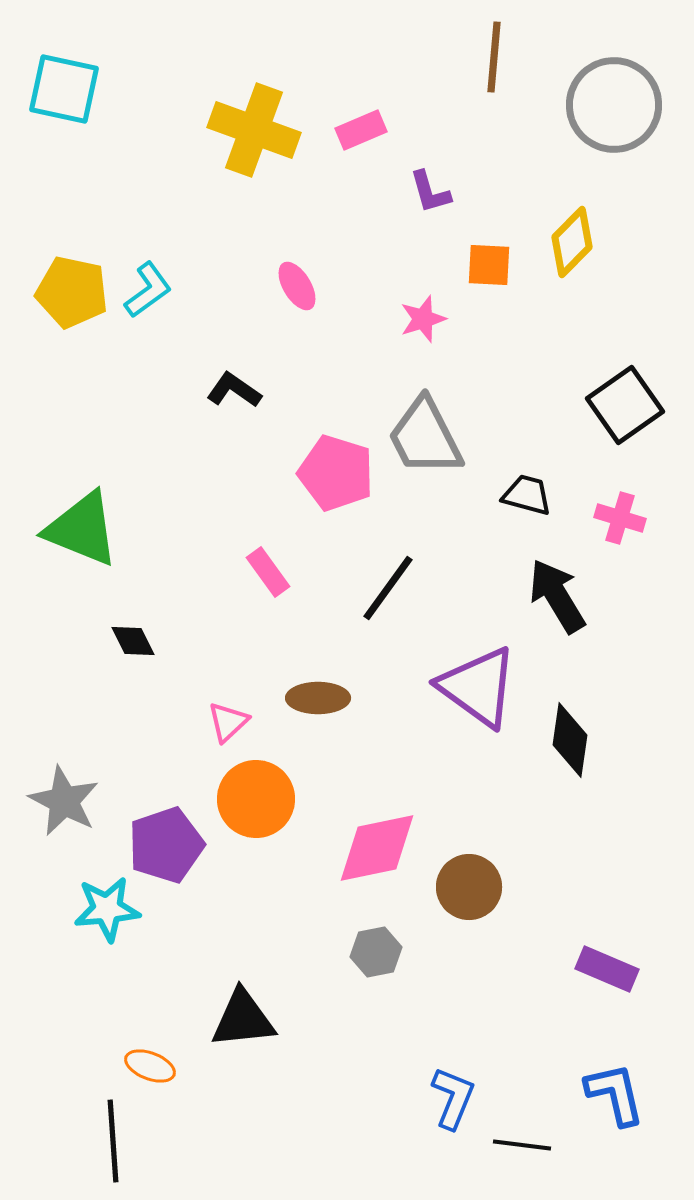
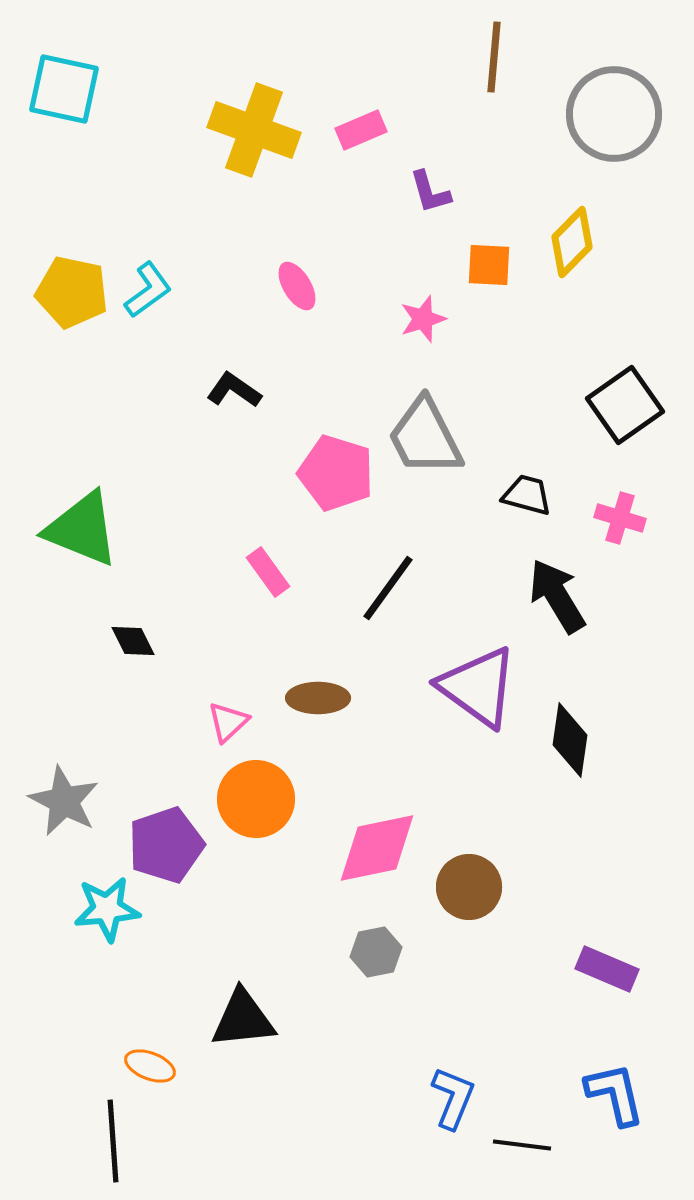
gray circle at (614, 105): moved 9 px down
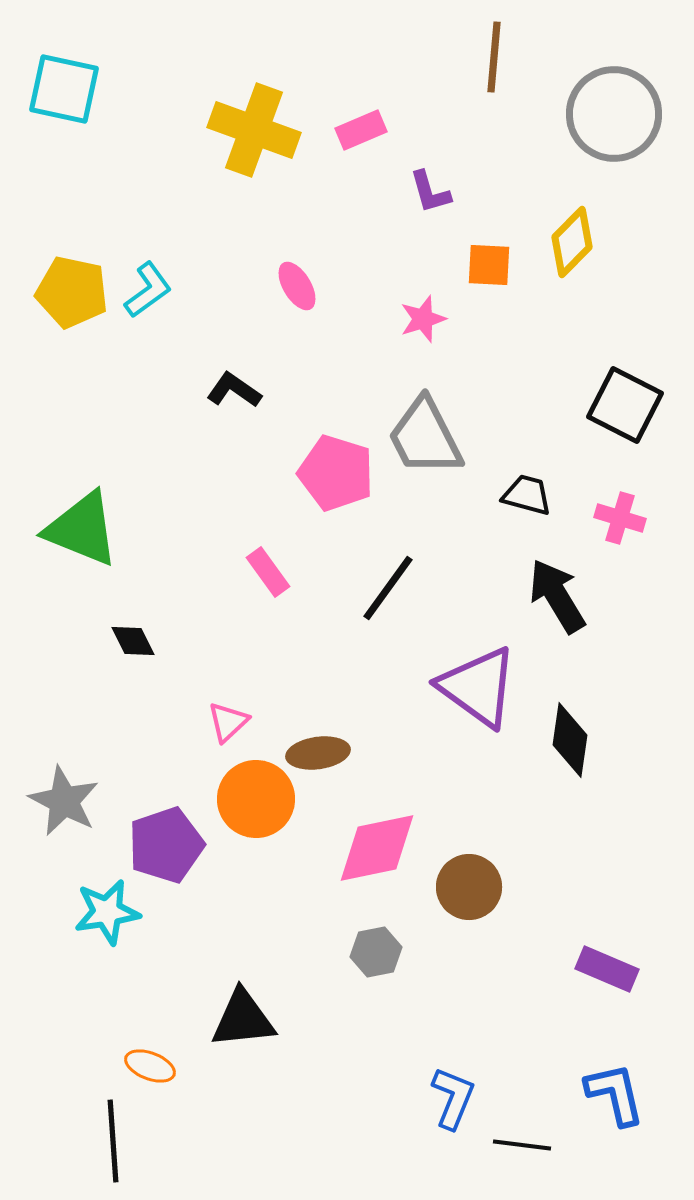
black square at (625, 405): rotated 28 degrees counterclockwise
brown ellipse at (318, 698): moved 55 px down; rotated 8 degrees counterclockwise
cyan star at (107, 909): moved 3 px down; rotated 4 degrees counterclockwise
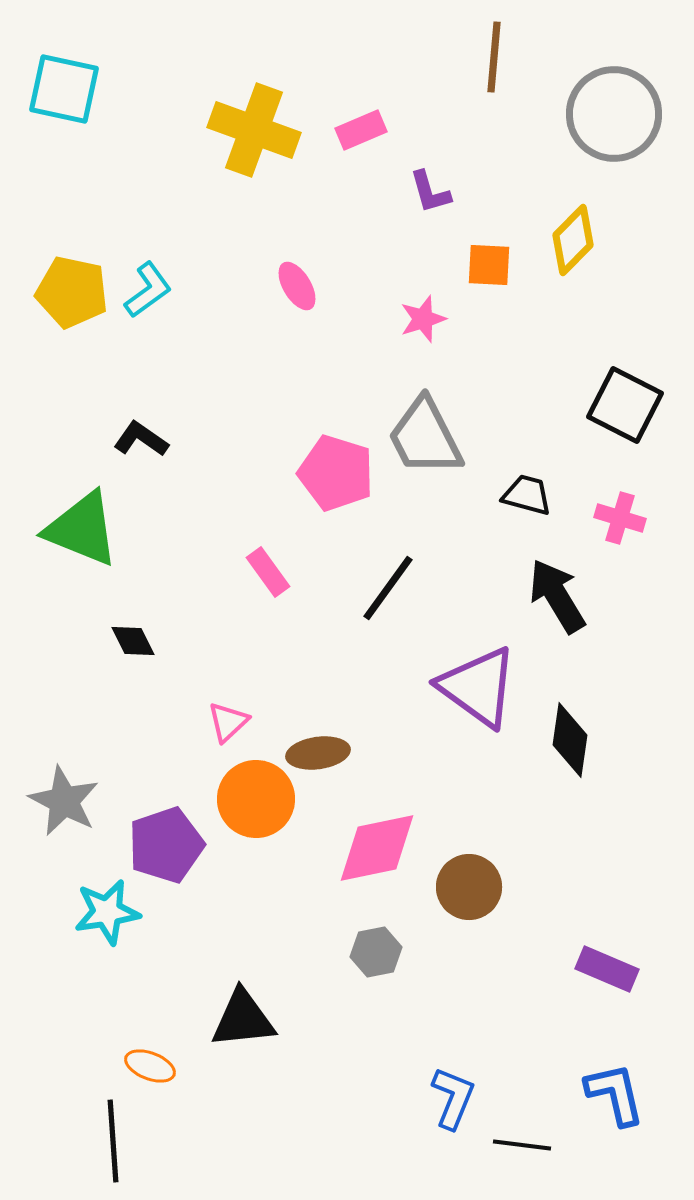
yellow diamond at (572, 242): moved 1 px right, 2 px up
black L-shape at (234, 390): moved 93 px left, 49 px down
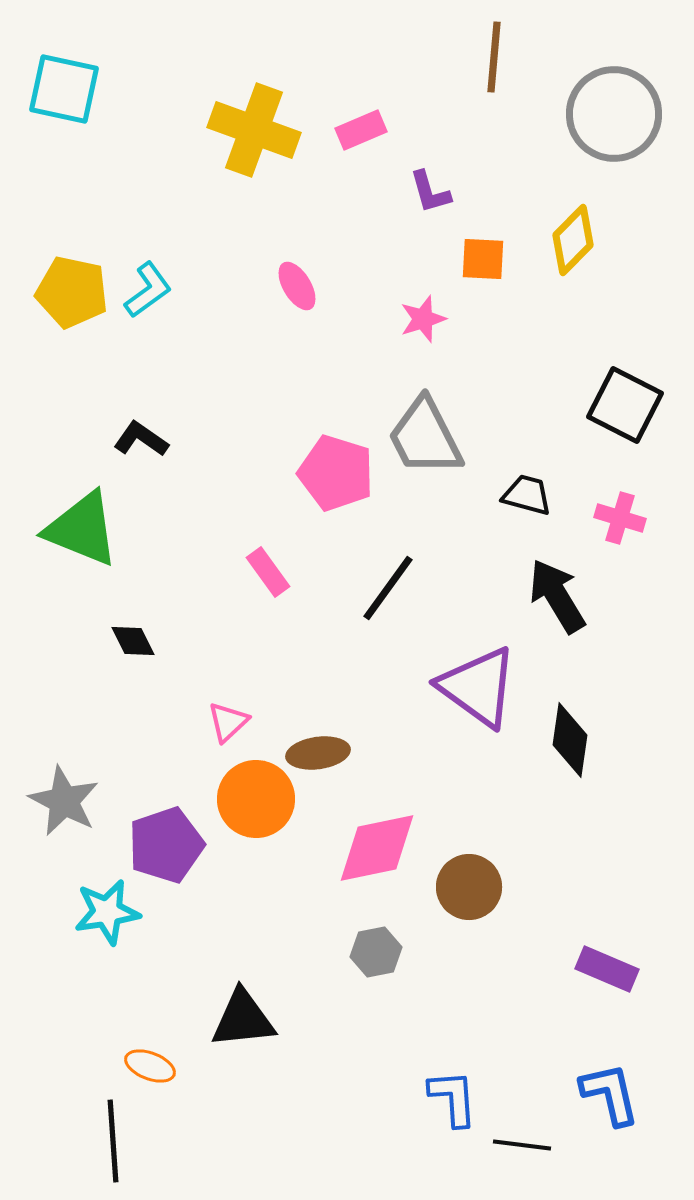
orange square at (489, 265): moved 6 px left, 6 px up
blue L-shape at (615, 1094): moved 5 px left
blue L-shape at (453, 1098): rotated 26 degrees counterclockwise
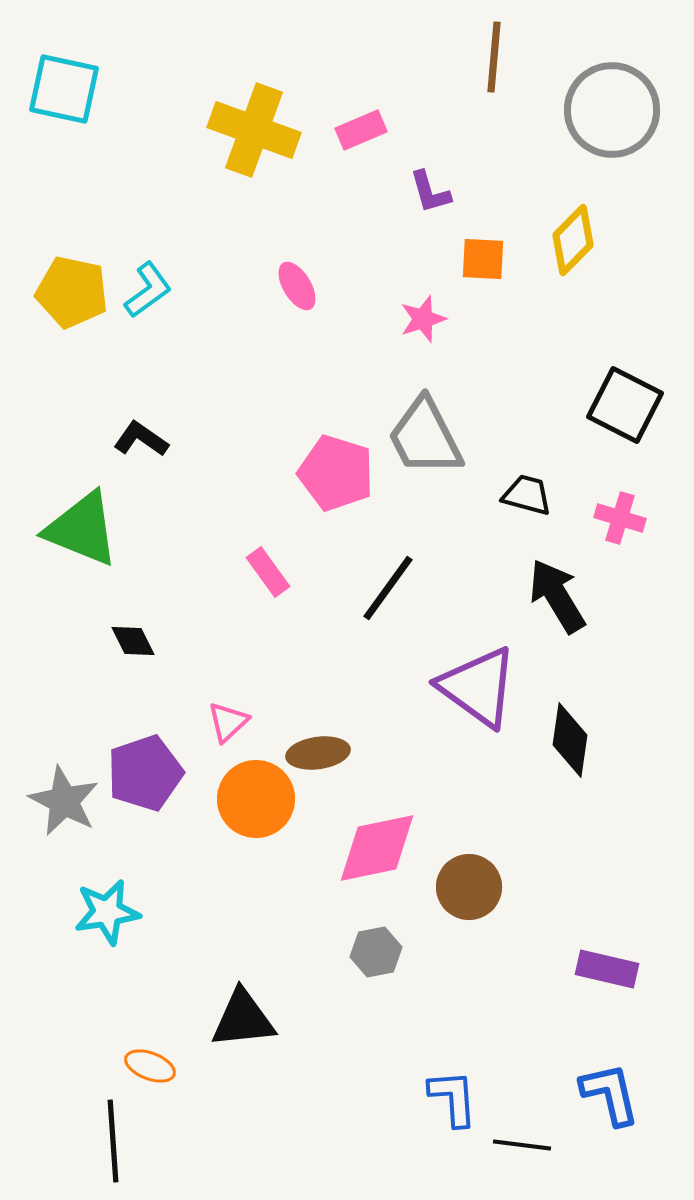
gray circle at (614, 114): moved 2 px left, 4 px up
purple pentagon at (166, 845): moved 21 px left, 72 px up
purple rectangle at (607, 969): rotated 10 degrees counterclockwise
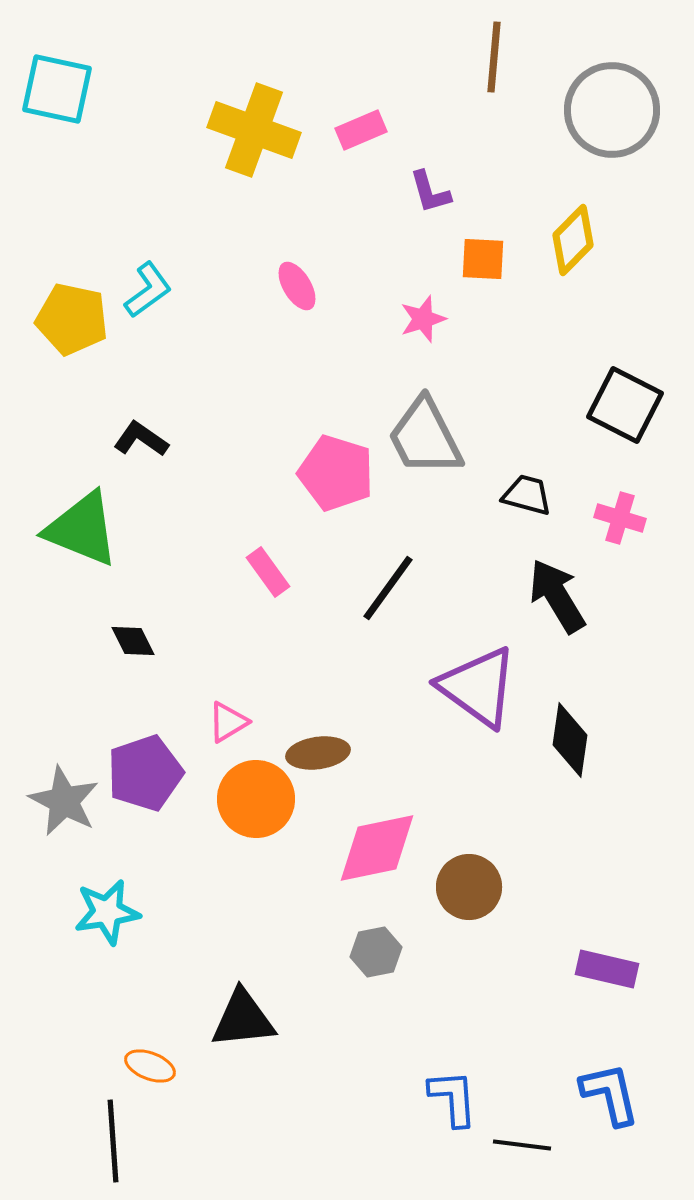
cyan square at (64, 89): moved 7 px left
yellow pentagon at (72, 292): moved 27 px down
pink triangle at (228, 722): rotated 12 degrees clockwise
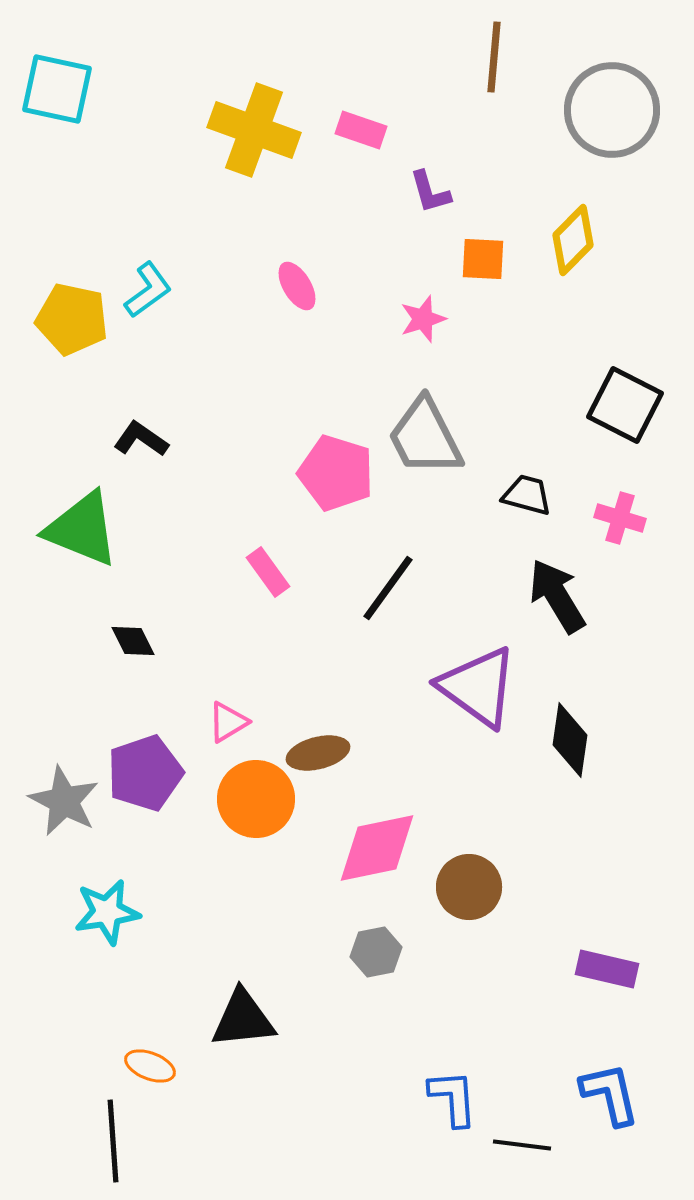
pink rectangle at (361, 130): rotated 42 degrees clockwise
brown ellipse at (318, 753): rotated 6 degrees counterclockwise
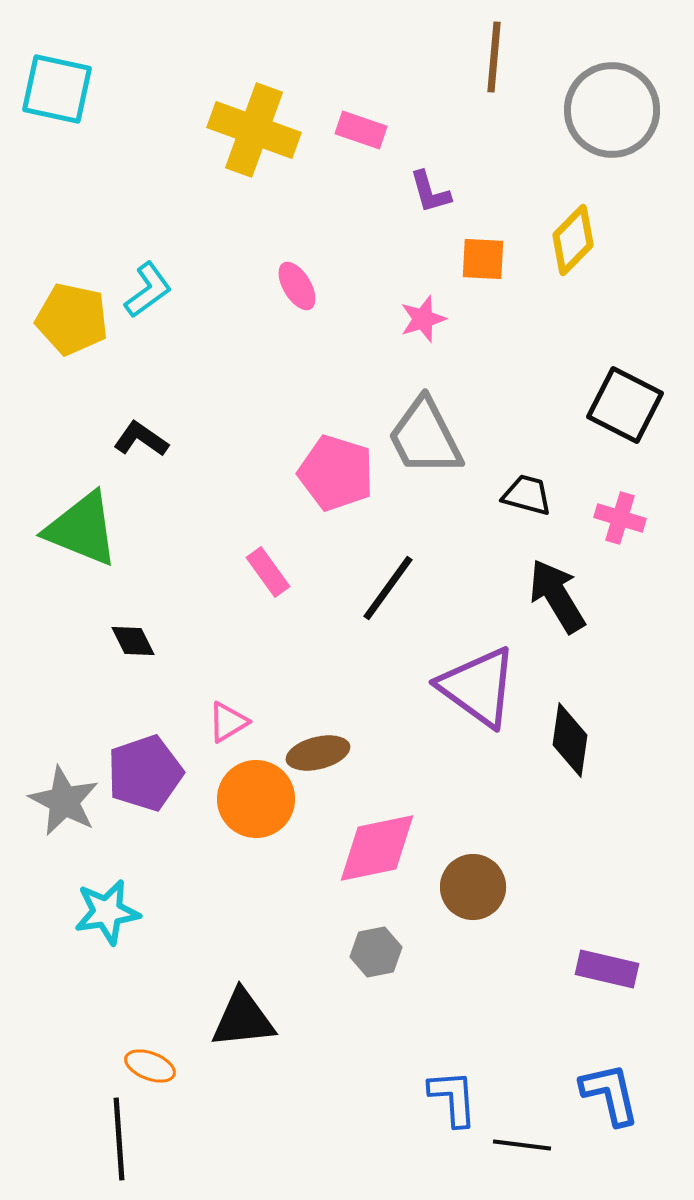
brown circle at (469, 887): moved 4 px right
black line at (113, 1141): moved 6 px right, 2 px up
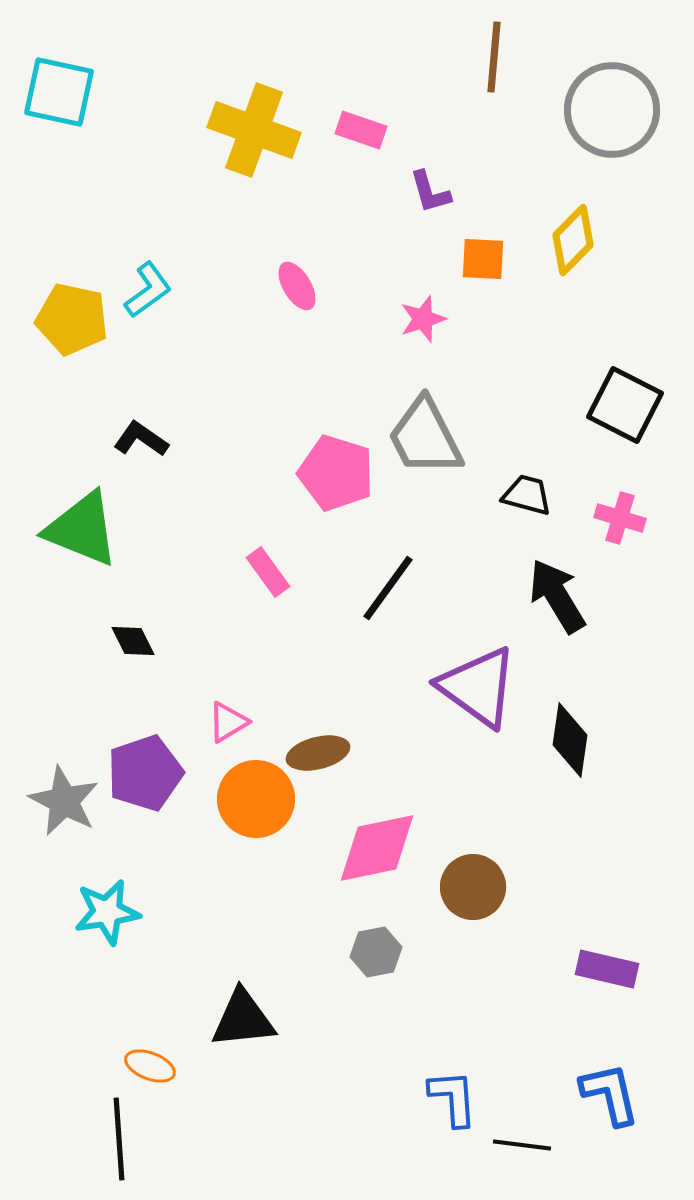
cyan square at (57, 89): moved 2 px right, 3 px down
